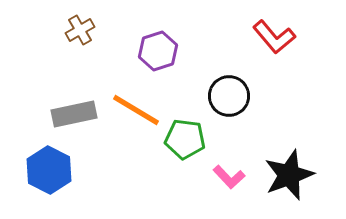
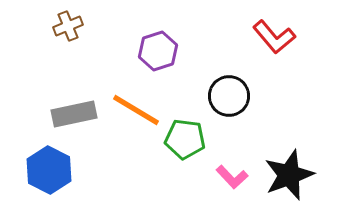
brown cross: moved 12 px left, 4 px up; rotated 8 degrees clockwise
pink L-shape: moved 3 px right
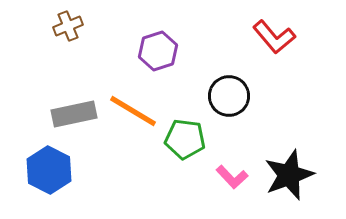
orange line: moved 3 px left, 1 px down
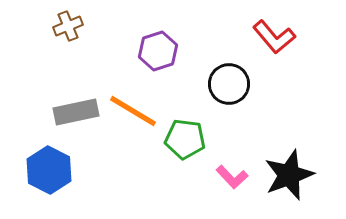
black circle: moved 12 px up
gray rectangle: moved 2 px right, 2 px up
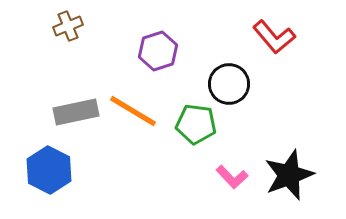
green pentagon: moved 11 px right, 15 px up
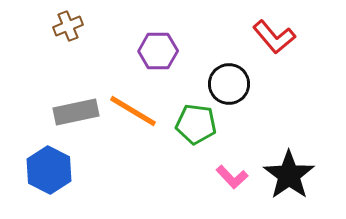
purple hexagon: rotated 18 degrees clockwise
black star: rotated 15 degrees counterclockwise
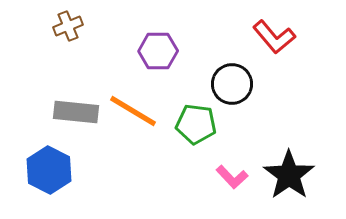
black circle: moved 3 px right
gray rectangle: rotated 18 degrees clockwise
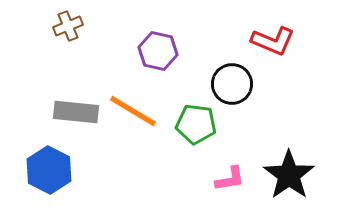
red L-shape: moved 1 px left, 4 px down; rotated 27 degrees counterclockwise
purple hexagon: rotated 12 degrees clockwise
pink L-shape: moved 2 px left, 2 px down; rotated 56 degrees counterclockwise
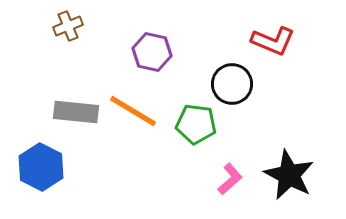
purple hexagon: moved 6 px left, 1 px down
blue hexagon: moved 8 px left, 3 px up
black star: rotated 9 degrees counterclockwise
pink L-shape: rotated 32 degrees counterclockwise
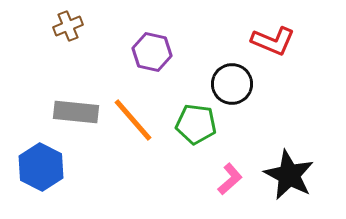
orange line: moved 9 px down; rotated 18 degrees clockwise
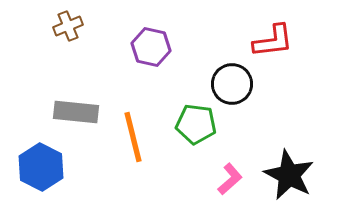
red L-shape: rotated 30 degrees counterclockwise
purple hexagon: moved 1 px left, 5 px up
orange line: moved 17 px down; rotated 27 degrees clockwise
